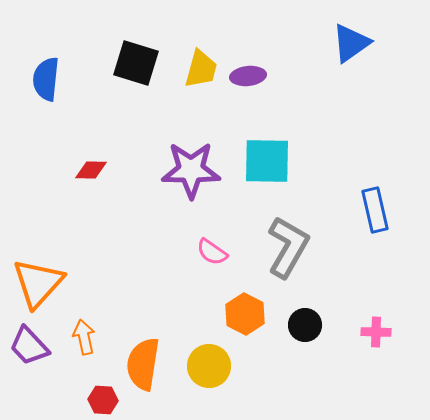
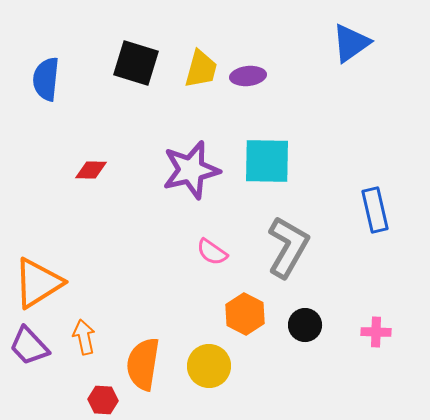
purple star: rotated 14 degrees counterclockwise
orange triangle: rotated 16 degrees clockwise
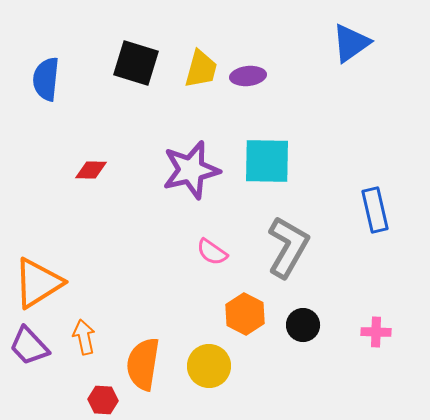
black circle: moved 2 px left
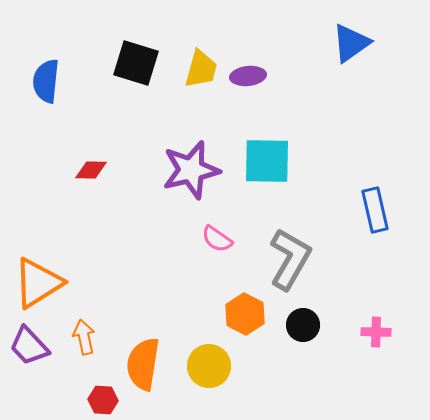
blue semicircle: moved 2 px down
gray L-shape: moved 2 px right, 12 px down
pink semicircle: moved 5 px right, 13 px up
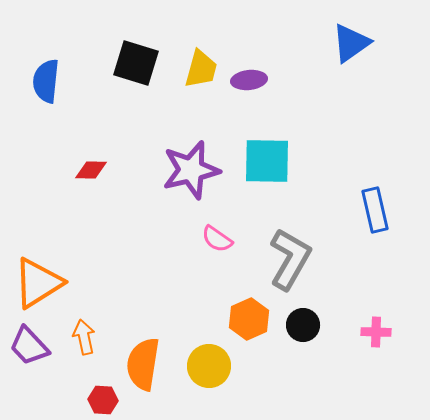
purple ellipse: moved 1 px right, 4 px down
orange hexagon: moved 4 px right, 5 px down; rotated 9 degrees clockwise
